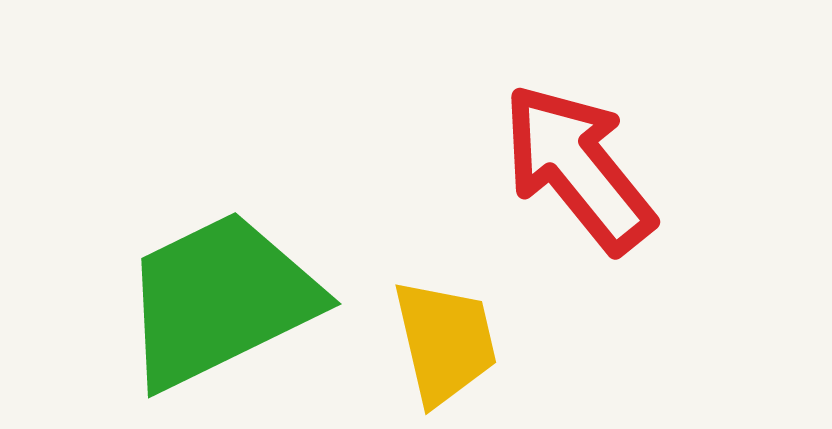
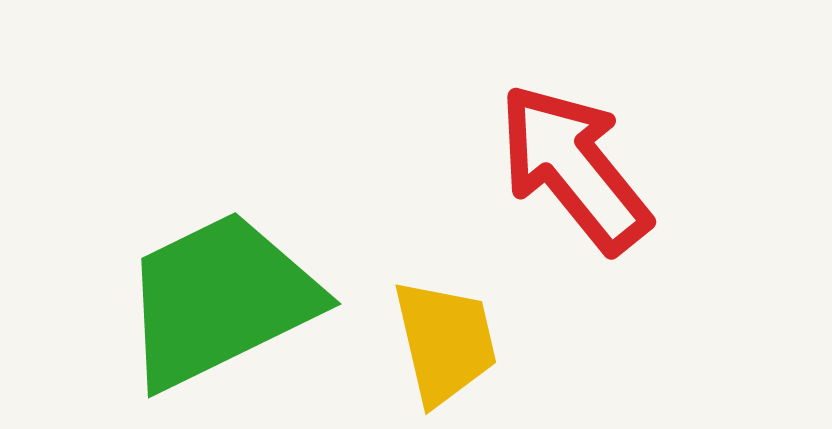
red arrow: moved 4 px left
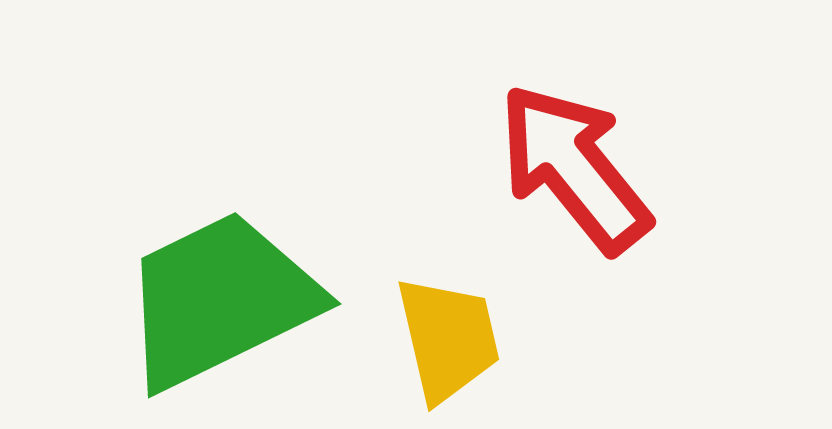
yellow trapezoid: moved 3 px right, 3 px up
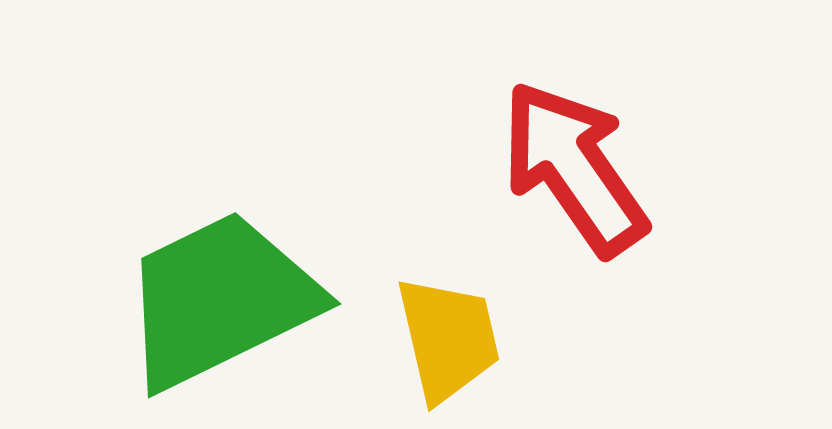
red arrow: rotated 4 degrees clockwise
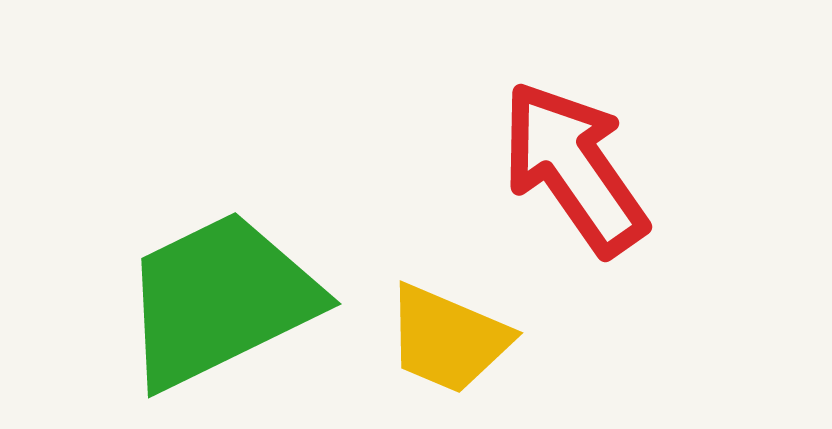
yellow trapezoid: rotated 126 degrees clockwise
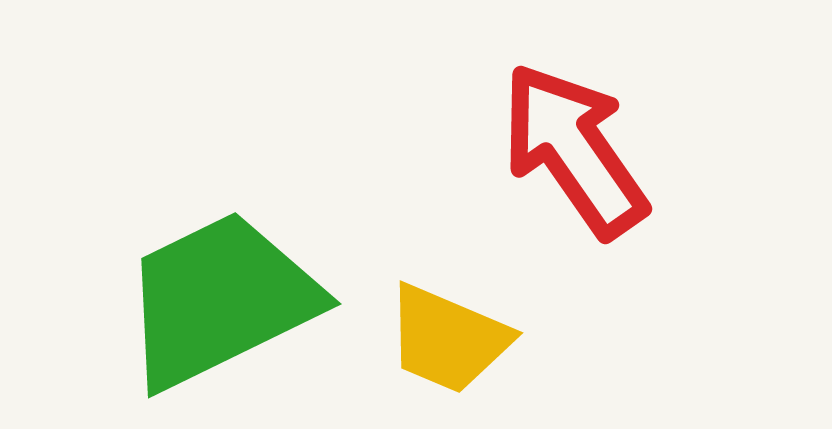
red arrow: moved 18 px up
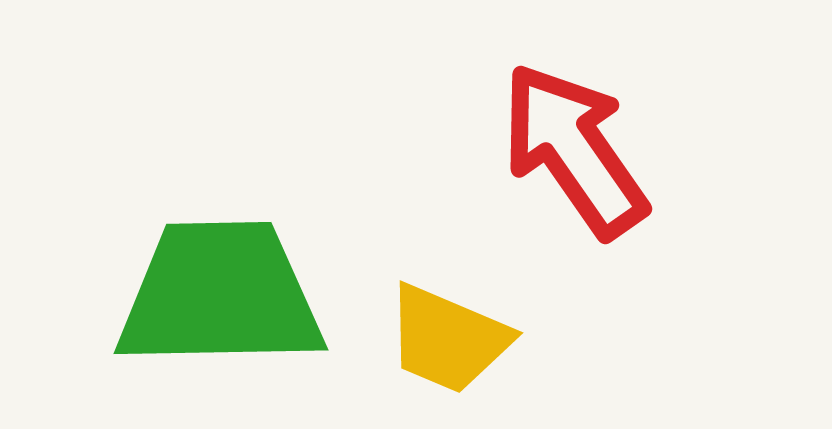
green trapezoid: moved 5 px up; rotated 25 degrees clockwise
